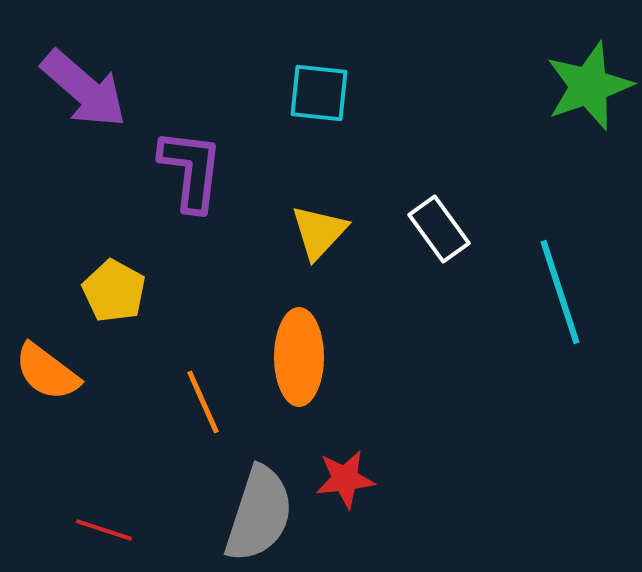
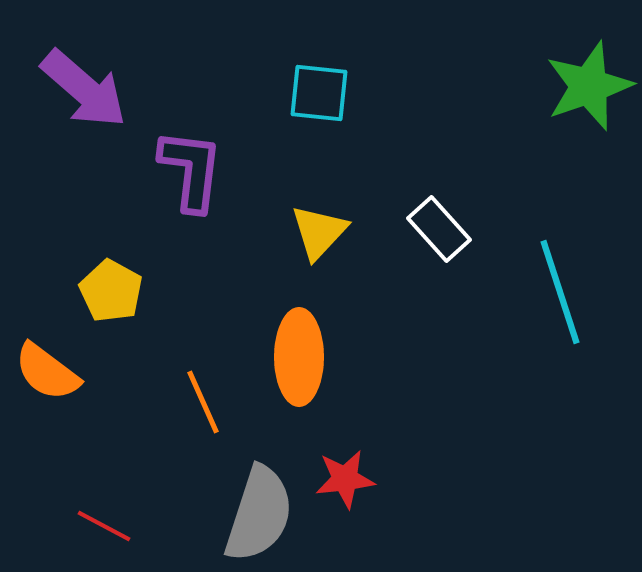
white rectangle: rotated 6 degrees counterclockwise
yellow pentagon: moved 3 px left
red line: moved 4 px up; rotated 10 degrees clockwise
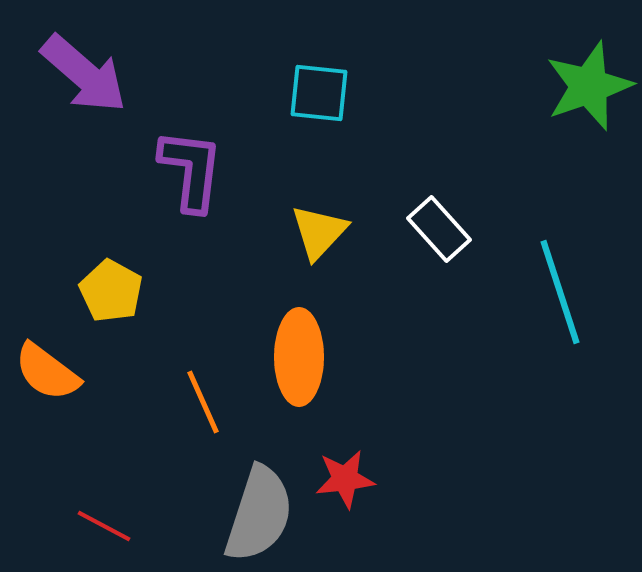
purple arrow: moved 15 px up
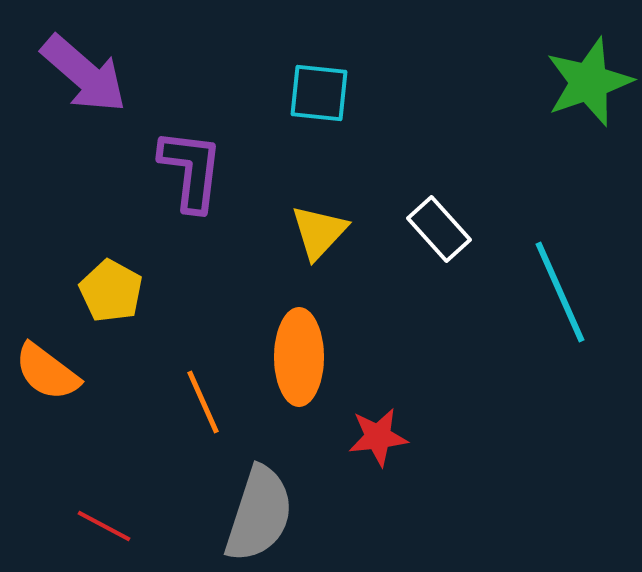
green star: moved 4 px up
cyan line: rotated 6 degrees counterclockwise
red star: moved 33 px right, 42 px up
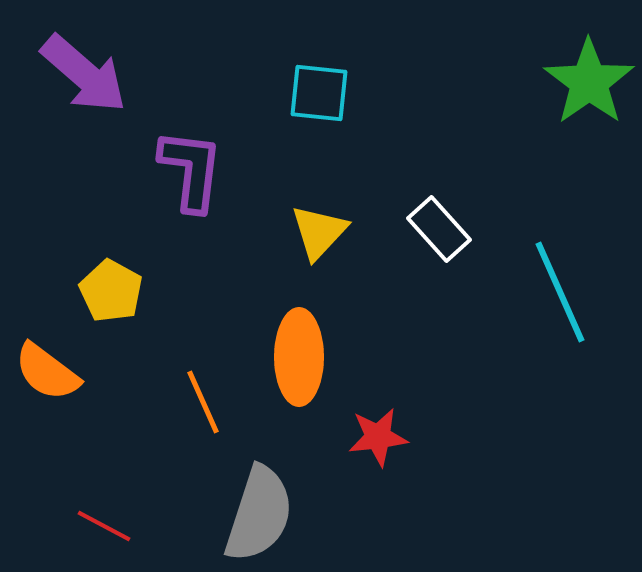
green star: rotated 16 degrees counterclockwise
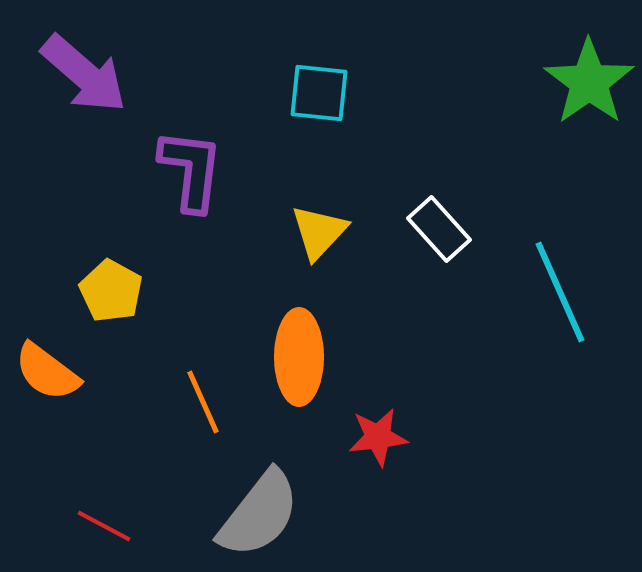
gray semicircle: rotated 20 degrees clockwise
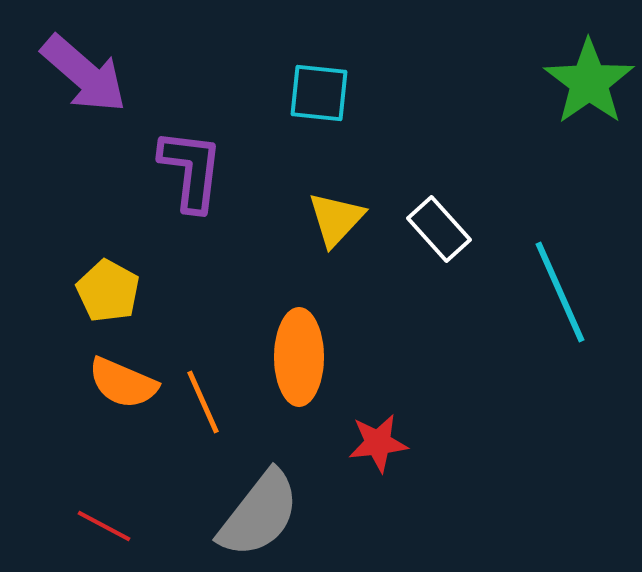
yellow triangle: moved 17 px right, 13 px up
yellow pentagon: moved 3 px left
orange semicircle: moved 76 px right, 11 px down; rotated 14 degrees counterclockwise
red star: moved 6 px down
